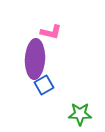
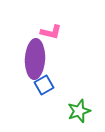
green star: moved 1 px left, 3 px up; rotated 20 degrees counterclockwise
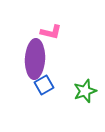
green star: moved 6 px right, 20 px up
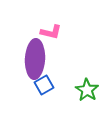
green star: moved 2 px right, 1 px up; rotated 20 degrees counterclockwise
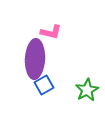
green star: rotated 10 degrees clockwise
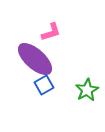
pink L-shape: rotated 30 degrees counterclockwise
purple ellipse: rotated 51 degrees counterclockwise
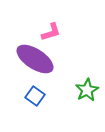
purple ellipse: rotated 9 degrees counterclockwise
blue square: moved 9 px left, 11 px down; rotated 24 degrees counterclockwise
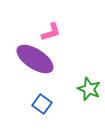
green star: moved 2 px right, 1 px up; rotated 20 degrees counterclockwise
blue square: moved 7 px right, 8 px down
